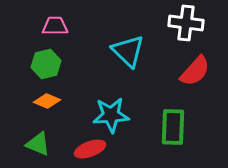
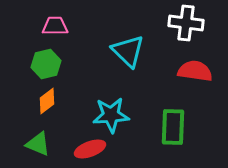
red semicircle: rotated 124 degrees counterclockwise
orange diamond: rotated 60 degrees counterclockwise
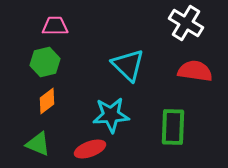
white cross: rotated 24 degrees clockwise
cyan triangle: moved 14 px down
green hexagon: moved 1 px left, 2 px up
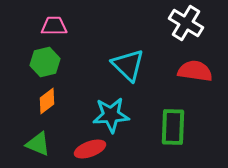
pink trapezoid: moved 1 px left
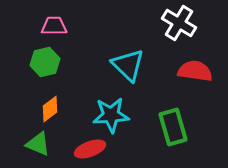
white cross: moved 7 px left
orange diamond: moved 3 px right, 8 px down
green rectangle: rotated 18 degrees counterclockwise
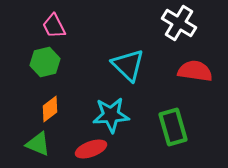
pink trapezoid: rotated 116 degrees counterclockwise
red ellipse: moved 1 px right
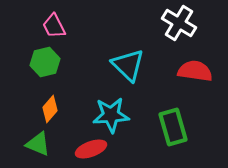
orange diamond: rotated 12 degrees counterclockwise
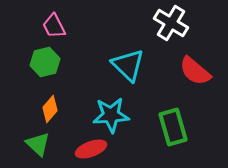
white cross: moved 8 px left
red semicircle: rotated 148 degrees counterclockwise
green triangle: rotated 20 degrees clockwise
